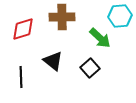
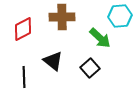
red diamond: rotated 10 degrees counterclockwise
black line: moved 3 px right
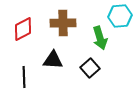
brown cross: moved 1 px right, 6 px down
green arrow: rotated 30 degrees clockwise
black triangle: moved 1 px up; rotated 35 degrees counterclockwise
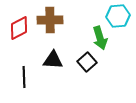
cyan hexagon: moved 2 px left
brown cross: moved 13 px left, 3 px up
red diamond: moved 4 px left, 1 px up
black square: moved 3 px left, 6 px up
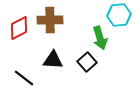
cyan hexagon: moved 1 px right, 1 px up
black line: moved 1 px down; rotated 50 degrees counterclockwise
